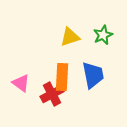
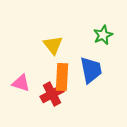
yellow triangle: moved 17 px left, 8 px down; rotated 50 degrees counterclockwise
blue trapezoid: moved 2 px left, 5 px up
pink triangle: rotated 18 degrees counterclockwise
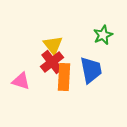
orange rectangle: moved 2 px right
pink triangle: moved 2 px up
red cross: moved 32 px up; rotated 10 degrees counterclockwise
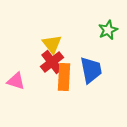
green star: moved 5 px right, 5 px up
yellow triangle: moved 1 px left, 1 px up
pink triangle: moved 5 px left
